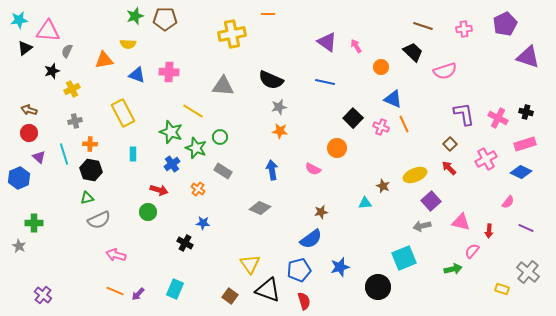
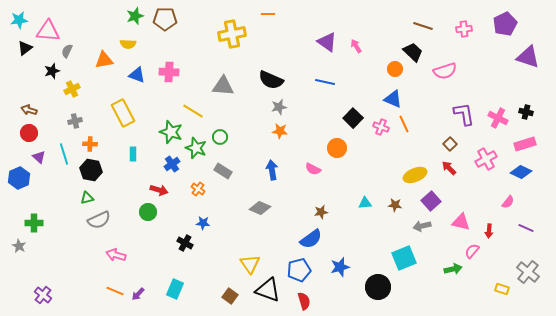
orange circle at (381, 67): moved 14 px right, 2 px down
brown star at (383, 186): moved 12 px right, 19 px down; rotated 16 degrees counterclockwise
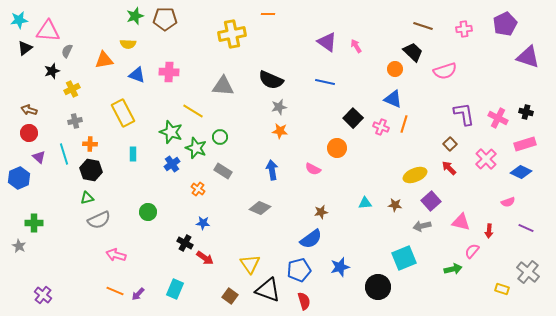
orange line at (404, 124): rotated 42 degrees clockwise
pink cross at (486, 159): rotated 15 degrees counterclockwise
red arrow at (159, 190): moved 46 px right, 68 px down; rotated 18 degrees clockwise
pink semicircle at (508, 202): rotated 32 degrees clockwise
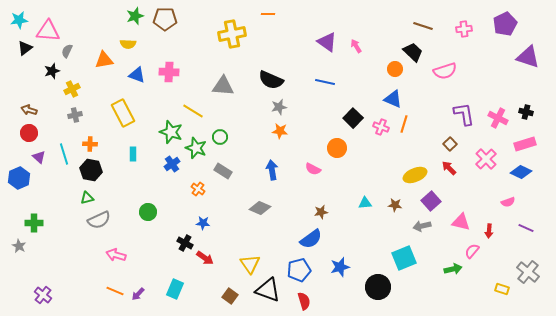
gray cross at (75, 121): moved 6 px up
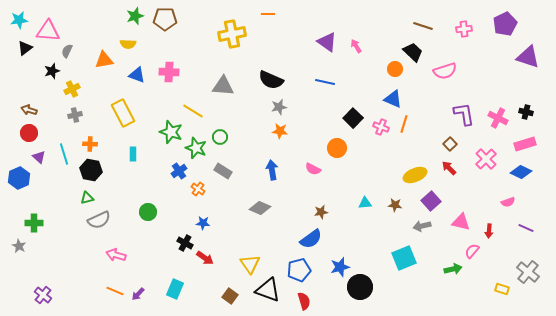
blue cross at (172, 164): moved 7 px right, 7 px down
black circle at (378, 287): moved 18 px left
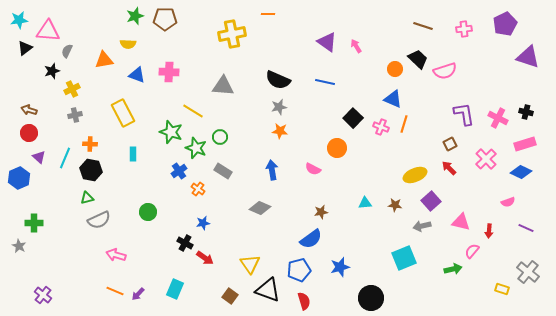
black trapezoid at (413, 52): moved 5 px right, 7 px down
black semicircle at (271, 80): moved 7 px right
brown square at (450, 144): rotated 16 degrees clockwise
cyan line at (64, 154): moved 1 px right, 4 px down; rotated 40 degrees clockwise
blue star at (203, 223): rotated 16 degrees counterclockwise
black circle at (360, 287): moved 11 px right, 11 px down
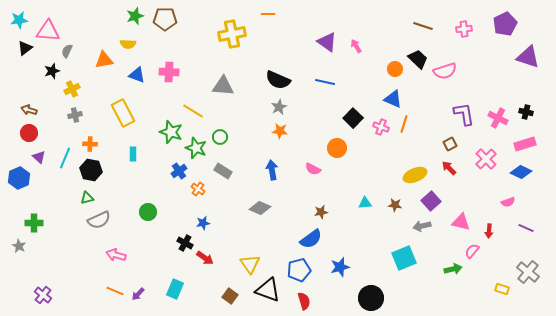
gray star at (279, 107): rotated 14 degrees counterclockwise
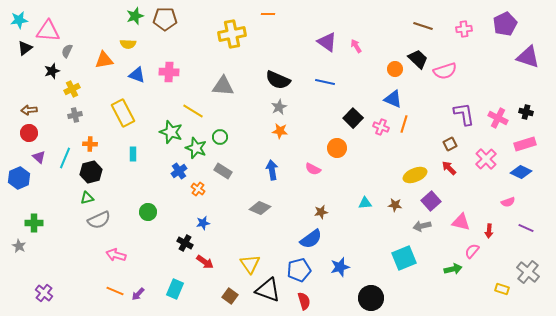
brown arrow at (29, 110): rotated 21 degrees counterclockwise
black hexagon at (91, 170): moved 2 px down; rotated 25 degrees counterclockwise
red arrow at (205, 258): moved 4 px down
purple cross at (43, 295): moved 1 px right, 2 px up
